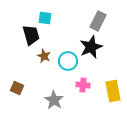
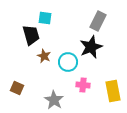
cyan circle: moved 1 px down
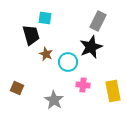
brown star: moved 2 px right, 2 px up
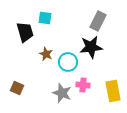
black trapezoid: moved 6 px left, 3 px up
black star: rotated 15 degrees clockwise
gray star: moved 8 px right, 7 px up; rotated 12 degrees counterclockwise
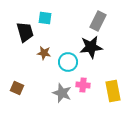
brown star: moved 2 px left, 1 px up; rotated 16 degrees counterclockwise
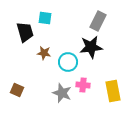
brown square: moved 2 px down
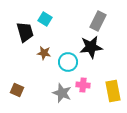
cyan square: moved 1 px down; rotated 24 degrees clockwise
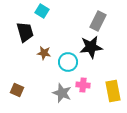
cyan square: moved 3 px left, 8 px up
